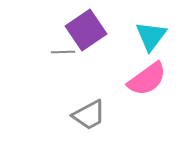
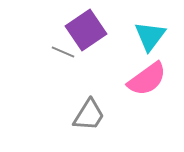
cyan triangle: moved 1 px left
gray line: rotated 25 degrees clockwise
gray trapezoid: rotated 30 degrees counterclockwise
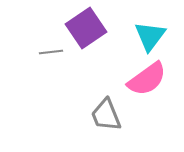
purple square: moved 2 px up
gray line: moved 12 px left; rotated 30 degrees counterclockwise
gray trapezoid: moved 17 px right; rotated 126 degrees clockwise
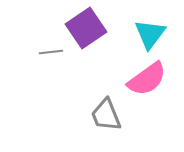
cyan triangle: moved 2 px up
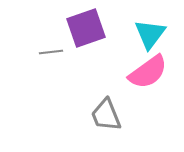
purple square: rotated 15 degrees clockwise
pink semicircle: moved 1 px right, 7 px up
